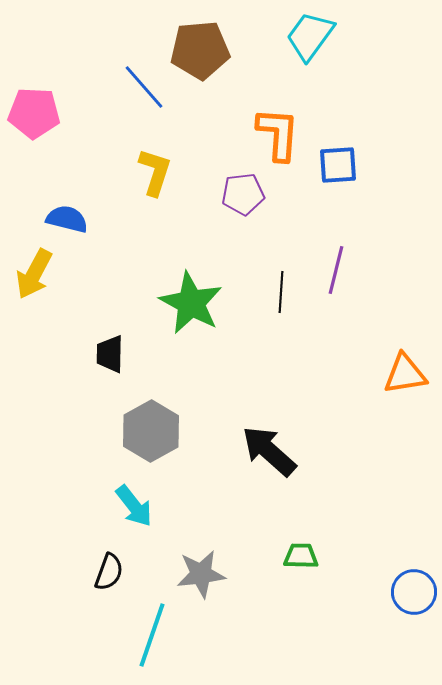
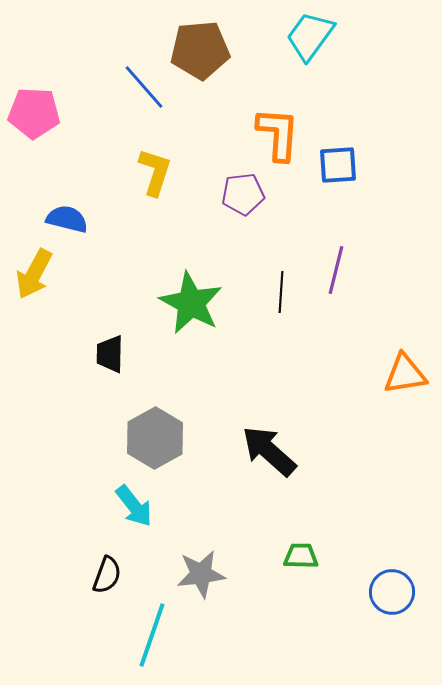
gray hexagon: moved 4 px right, 7 px down
black semicircle: moved 2 px left, 3 px down
blue circle: moved 22 px left
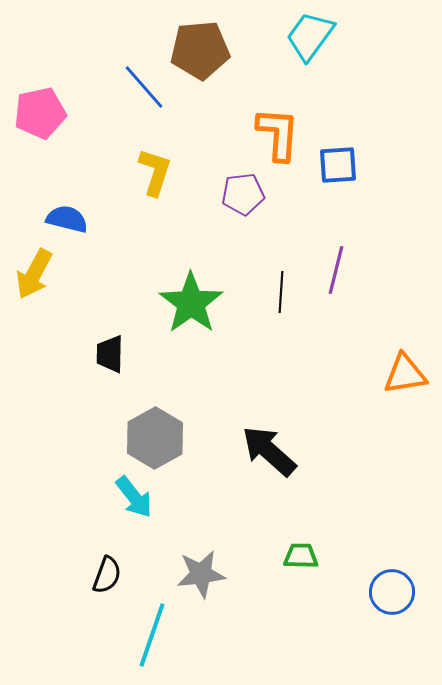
pink pentagon: moved 6 px right; rotated 15 degrees counterclockwise
green star: rotated 8 degrees clockwise
cyan arrow: moved 9 px up
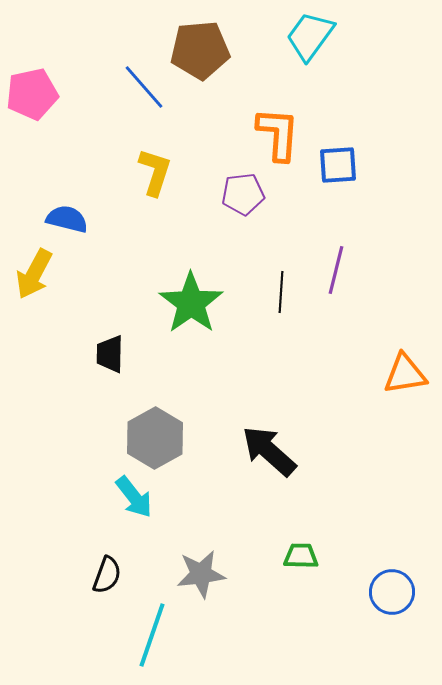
pink pentagon: moved 8 px left, 19 px up
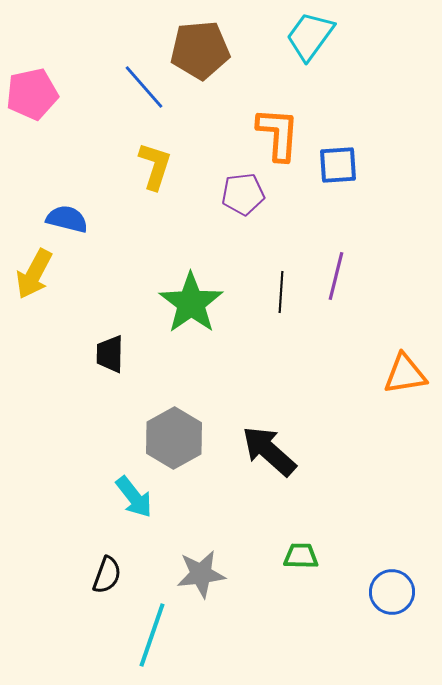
yellow L-shape: moved 6 px up
purple line: moved 6 px down
gray hexagon: moved 19 px right
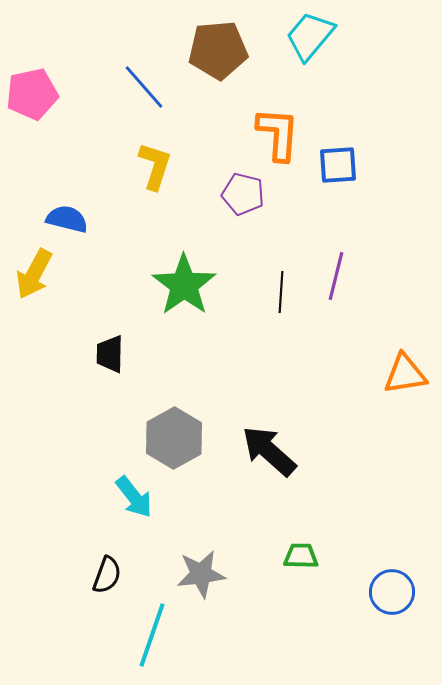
cyan trapezoid: rotated 4 degrees clockwise
brown pentagon: moved 18 px right
purple pentagon: rotated 21 degrees clockwise
green star: moved 7 px left, 18 px up
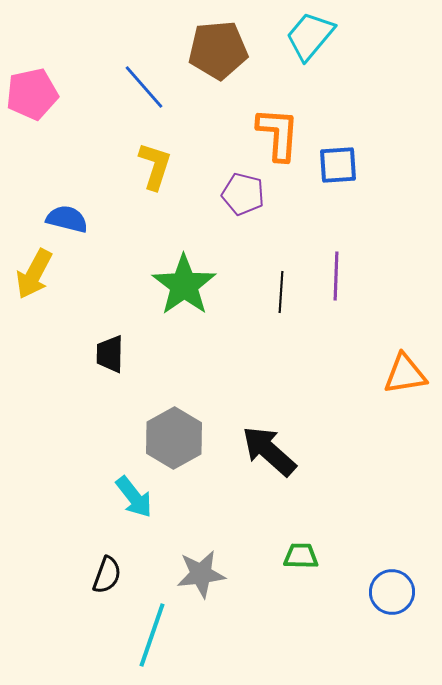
purple line: rotated 12 degrees counterclockwise
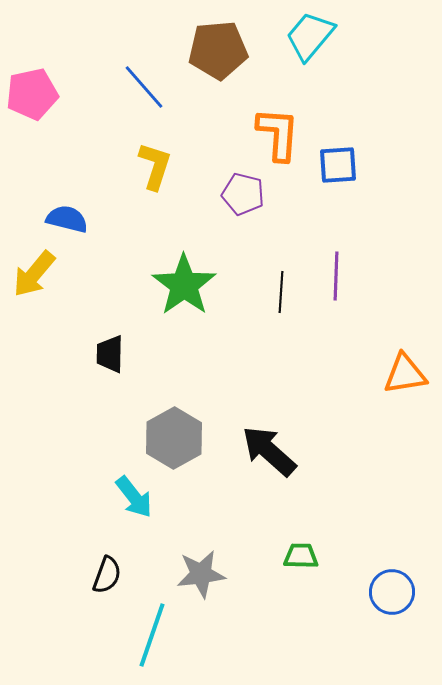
yellow arrow: rotated 12 degrees clockwise
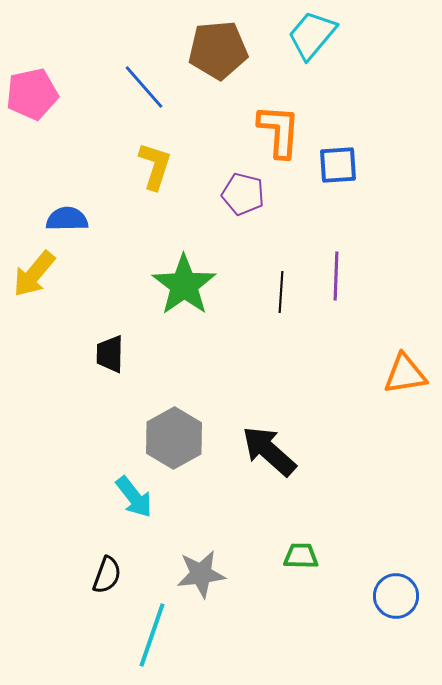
cyan trapezoid: moved 2 px right, 1 px up
orange L-shape: moved 1 px right, 3 px up
blue semicircle: rotated 15 degrees counterclockwise
blue circle: moved 4 px right, 4 px down
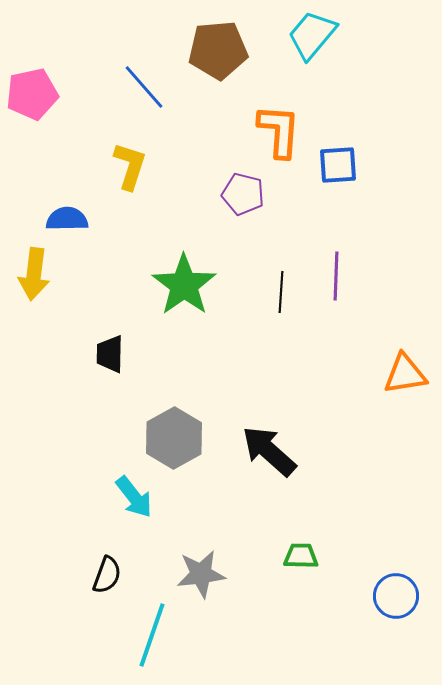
yellow L-shape: moved 25 px left
yellow arrow: rotated 33 degrees counterclockwise
